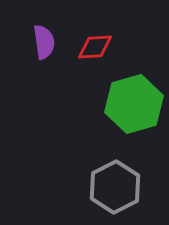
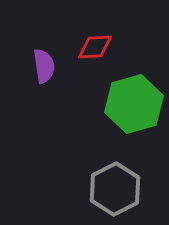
purple semicircle: moved 24 px down
gray hexagon: moved 2 px down
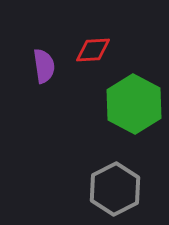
red diamond: moved 2 px left, 3 px down
green hexagon: rotated 16 degrees counterclockwise
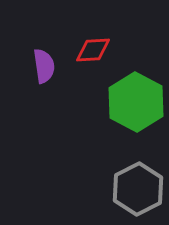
green hexagon: moved 2 px right, 2 px up
gray hexagon: moved 23 px right
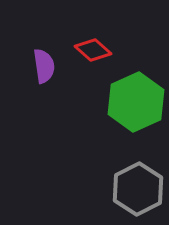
red diamond: rotated 45 degrees clockwise
green hexagon: rotated 8 degrees clockwise
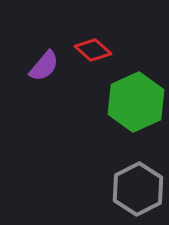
purple semicircle: rotated 48 degrees clockwise
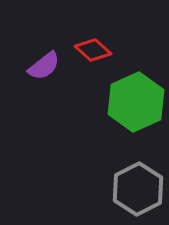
purple semicircle: rotated 12 degrees clockwise
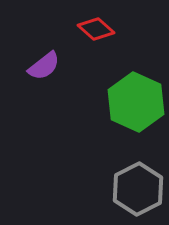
red diamond: moved 3 px right, 21 px up
green hexagon: rotated 12 degrees counterclockwise
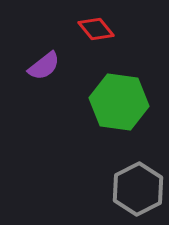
red diamond: rotated 9 degrees clockwise
green hexagon: moved 17 px left; rotated 16 degrees counterclockwise
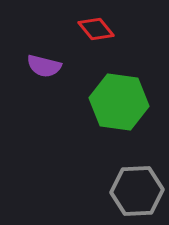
purple semicircle: rotated 52 degrees clockwise
gray hexagon: moved 1 px left, 2 px down; rotated 24 degrees clockwise
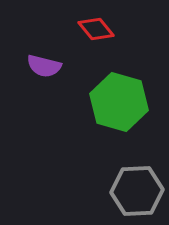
green hexagon: rotated 8 degrees clockwise
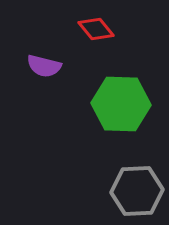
green hexagon: moved 2 px right, 2 px down; rotated 14 degrees counterclockwise
